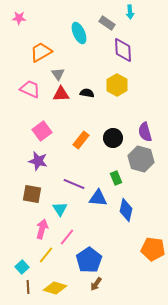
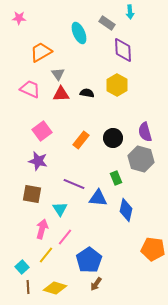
pink line: moved 2 px left
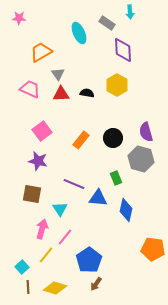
purple semicircle: moved 1 px right
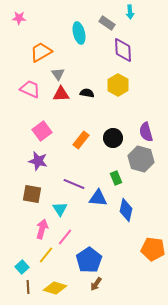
cyan ellipse: rotated 10 degrees clockwise
yellow hexagon: moved 1 px right
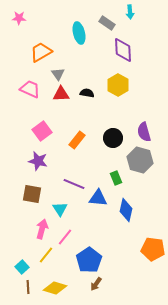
purple semicircle: moved 2 px left
orange rectangle: moved 4 px left
gray hexagon: moved 1 px left, 1 px down
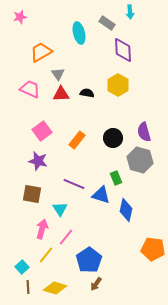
pink star: moved 1 px right, 1 px up; rotated 16 degrees counterclockwise
blue triangle: moved 3 px right, 3 px up; rotated 12 degrees clockwise
pink line: moved 1 px right
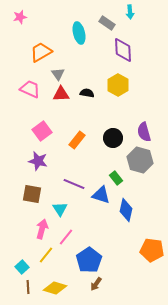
green rectangle: rotated 16 degrees counterclockwise
orange pentagon: moved 1 px left, 1 px down
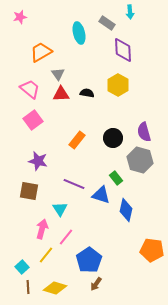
pink trapezoid: rotated 15 degrees clockwise
pink square: moved 9 px left, 11 px up
brown square: moved 3 px left, 3 px up
